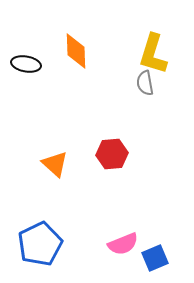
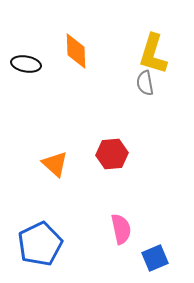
pink semicircle: moved 2 px left, 15 px up; rotated 80 degrees counterclockwise
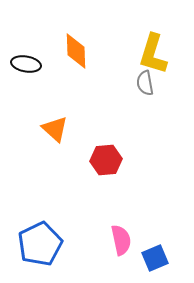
red hexagon: moved 6 px left, 6 px down
orange triangle: moved 35 px up
pink semicircle: moved 11 px down
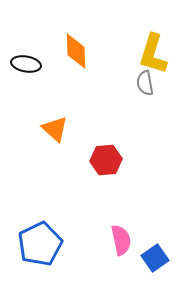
blue square: rotated 12 degrees counterclockwise
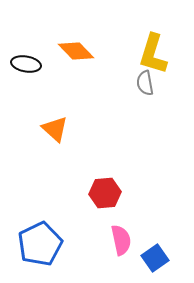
orange diamond: rotated 42 degrees counterclockwise
red hexagon: moved 1 px left, 33 px down
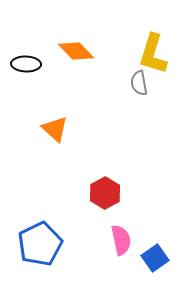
black ellipse: rotated 8 degrees counterclockwise
gray semicircle: moved 6 px left
red hexagon: rotated 24 degrees counterclockwise
